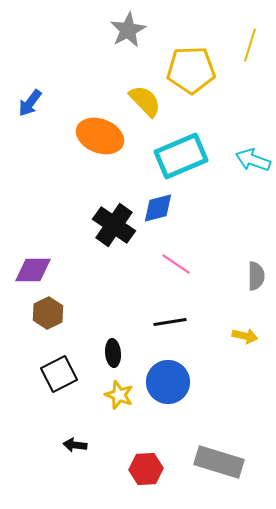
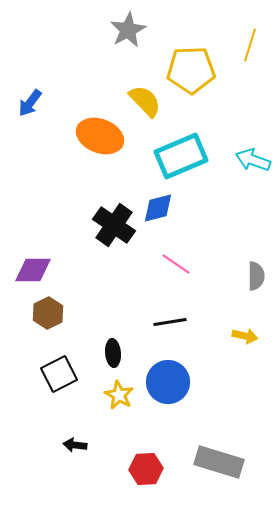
yellow star: rotated 8 degrees clockwise
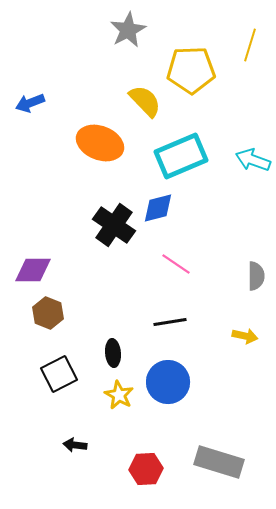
blue arrow: rotated 32 degrees clockwise
orange ellipse: moved 7 px down
brown hexagon: rotated 12 degrees counterclockwise
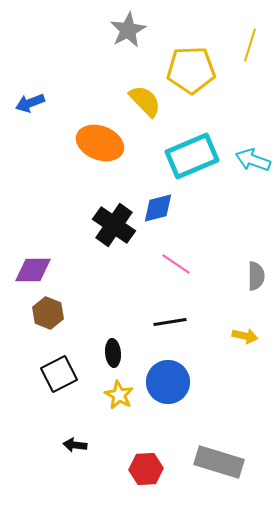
cyan rectangle: moved 11 px right
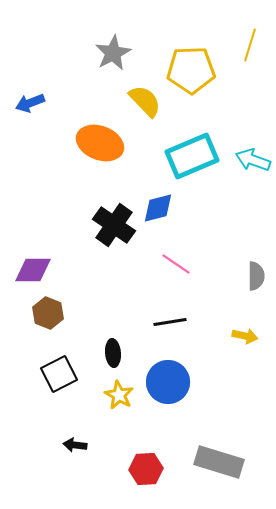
gray star: moved 15 px left, 23 px down
